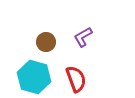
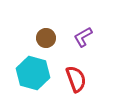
brown circle: moved 4 px up
cyan hexagon: moved 1 px left, 4 px up
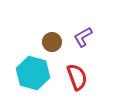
brown circle: moved 6 px right, 4 px down
red semicircle: moved 1 px right, 2 px up
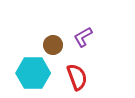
brown circle: moved 1 px right, 3 px down
cyan hexagon: rotated 16 degrees counterclockwise
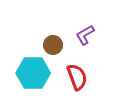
purple L-shape: moved 2 px right, 2 px up
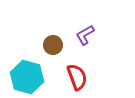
cyan hexagon: moved 6 px left, 4 px down; rotated 16 degrees clockwise
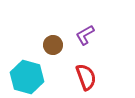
red semicircle: moved 9 px right
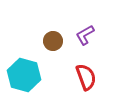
brown circle: moved 4 px up
cyan hexagon: moved 3 px left, 2 px up
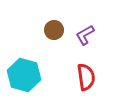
brown circle: moved 1 px right, 11 px up
red semicircle: rotated 12 degrees clockwise
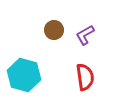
red semicircle: moved 1 px left
